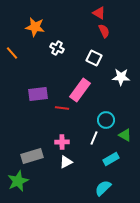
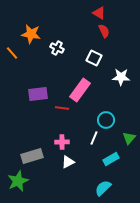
orange star: moved 4 px left, 7 px down
green triangle: moved 4 px right, 3 px down; rotated 40 degrees clockwise
white triangle: moved 2 px right
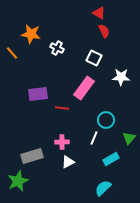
pink rectangle: moved 4 px right, 2 px up
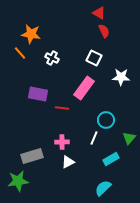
white cross: moved 5 px left, 10 px down
orange line: moved 8 px right
purple rectangle: rotated 18 degrees clockwise
green star: rotated 15 degrees clockwise
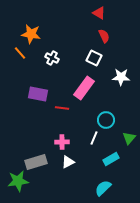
red semicircle: moved 5 px down
gray rectangle: moved 4 px right, 6 px down
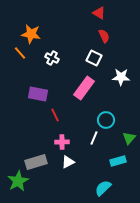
red line: moved 7 px left, 7 px down; rotated 56 degrees clockwise
cyan rectangle: moved 7 px right, 2 px down; rotated 14 degrees clockwise
green star: rotated 20 degrees counterclockwise
